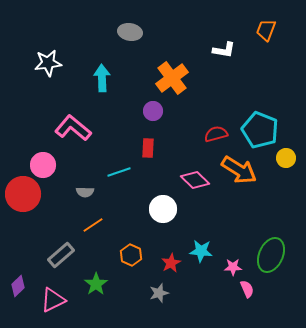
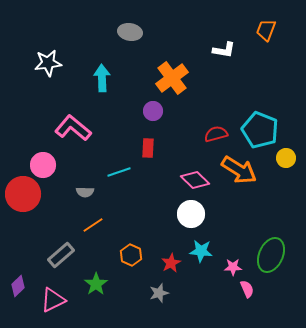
white circle: moved 28 px right, 5 px down
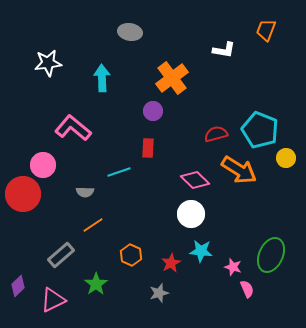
pink star: rotated 18 degrees clockwise
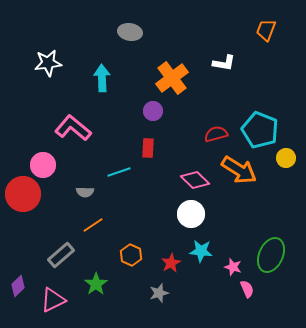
white L-shape: moved 13 px down
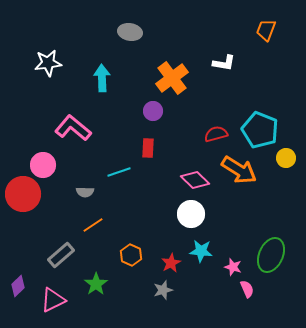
gray star: moved 4 px right, 3 px up
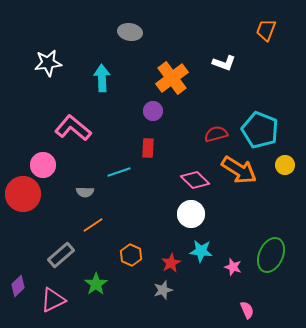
white L-shape: rotated 10 degrees clockwise
yellow circle: moved 1 px left, 7 px down
pink semicircle: moved 21 px down
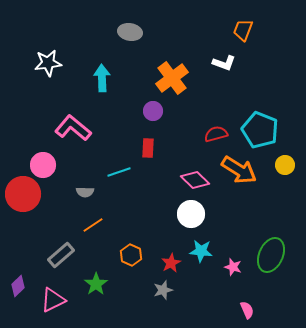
orange trapezoid: moved 23 px left
